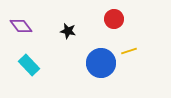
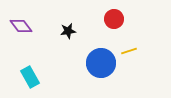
black star: rotated 21 degrees counterclockwise
cyan rectangle: moved 1 px right, 12 px down; rotated 15 degrees clockwise
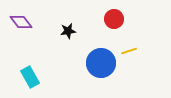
purple diamond: moved 4 px up
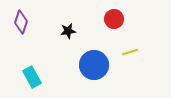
purple diamond: rotated 55 degrees clockwise
yellow line: moved 1 px right, 1 px down
blue circle: moved 7 px left, 2 px down
cyan rectangle: moved 2 px right
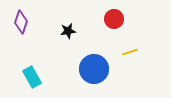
blue circle: moved 4 px down
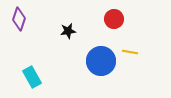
purple diamond: moved 2 px left, 3 px up
yellow line: rotated 28 degrees clockwise
blue circle: moved 7 px right, 8 px up
